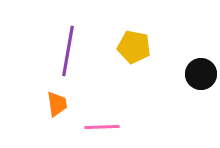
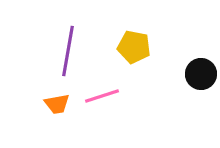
orange trapezoid: rotated 88 degrees clockwise
pink line: moved 31 px up; rotated 16 degrees counterclockwise
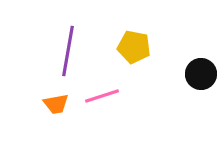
orange trapezoid: moved 1 px left
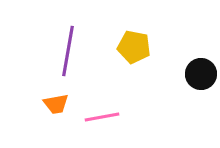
pink line: moved 21 px down; rotated 8 degrees clockwise
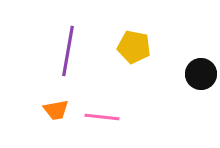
orange trapezoid: moved 6 px down
pink line: rotated 16 degrees clockwise
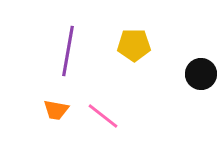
yellow pentagon: moved 2 px up; rotated 12 degrees counterclockwise
orange trapezoid: rotated 20 degrees clockwise
pink line: moved 1 px right, 1 px up; rotated 32 degrees clockwise
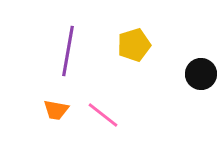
yellow pentagon: rotated 16 degrees counterclockwise
pink line: moved 1 px up
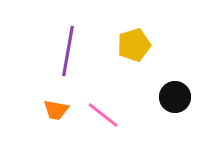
black circle: moved 26 px left, 23 px down
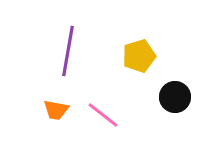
yellow pentagon: moved 5 px right, 11 px down
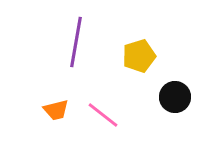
purple line: moved 8 px right, 9 px up
orange trapezoid: rotated 24 degrees counterclockwise
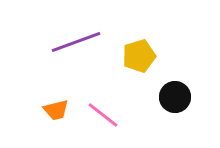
purple line: rotated 60 degrees clockwise
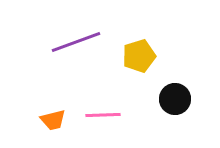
black circle: moved 2 px down
orange trapezoid: moved 3 px left, 10 px down
pink line: rotated 40 degrees counterclockwise
